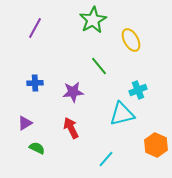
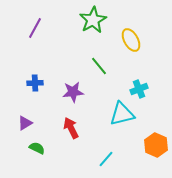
cyan cross: moved 1 px right, 1 px up
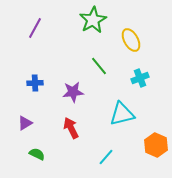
cyan cross: moved 1 px right, 11 px up
green semicircle: moved 6 px down
cyan line: moved 2 px up
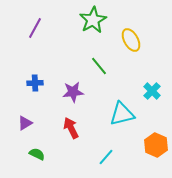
cyan cross: moved 12 px right, 13 px down; rotated 24 degrees counterclockwise
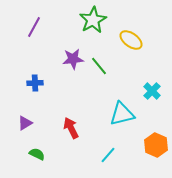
purple line: moved 1 px left, 1 px up
yellow ellipse: rotated 25 degrees counterclockwise
purple star: moved 33 px up
cyan line: moved 2 px right, 2 px up
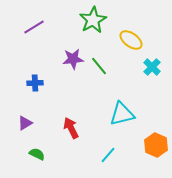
purple line: rotated 30 degrees clockwise
cyan cross: moved 24 px up
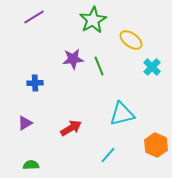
purple line: moved 10 px up
green line: rotated 18 degrees clockwise
red arrow: rotated 85 degrees clockwise
green semicircle: moved 6 px left, 11 px down; rotated 28 degrees counterclockwise
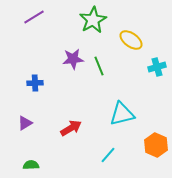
cyan cross: moved 5 px right; rotated 30 degrees clockwise
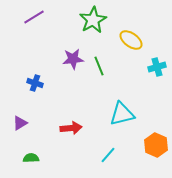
blue cross: rotated 21 degrees clockwise
purple triangle: moved 5 px left
red arrow: rotated 25 degrees clockwise
green semicircle: moved 7 px up
